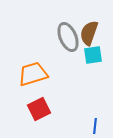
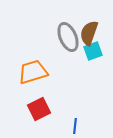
cyan square: moved 4 px up; rotated 12 degrees counterclockwise
orange trapezoid: moved 2 px up
blue line: moved 20 px left
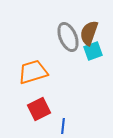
blue line: moved 12 px left
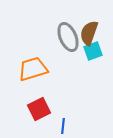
orange trapezoid: moved 3 px up
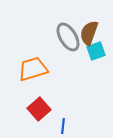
gray ellipse: rotated 8 degrees counterclockwise
cyan square: moved 3 px right
red square: rotated 15 degrees counterclockwise
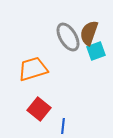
red square: rotated 10 degrees counterclockwise
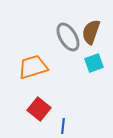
brown semicircle: moved 2 px right, 1 px up
cyan square: moved 2 px left, 12 px down
orange trapezoid: moved 2 px up
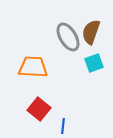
orange trapezoid: rotated 20 degrees clockwise
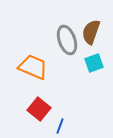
gray ellipse: moved 1 px left, 3 px down; rotated 12 degrees clockwise
orange trapezoid: rotated 20 degrees clockwise
blue line: moved 3 px left; rotated 14 degrees clockwise
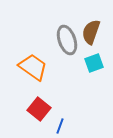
orange trapezoid: rotated 12 degrees clockwise
